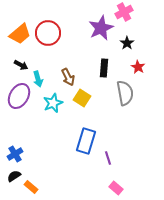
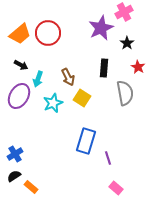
cyan arrow: rotated 35 degrees clockwise
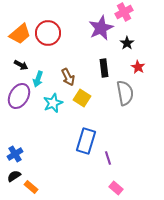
black rectangle: rotated 12 degrees counterclockwise
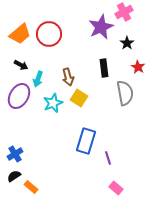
purple star: moved 1 px up
red circle: moved 1 px right, 1 px down
brown arrow: rotated 12 degrees clockwise
yellow square: moved 3 px left
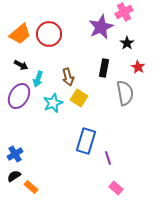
black rectangle: rotated 18 degrees clockwise
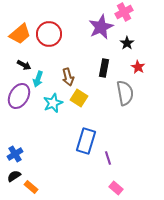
black arrow: moved 3 px right
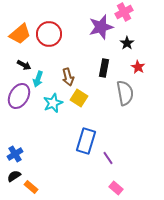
purple star: rotated 10 degrees clockwise
purple line: rotated 16 degrees counterclockwise
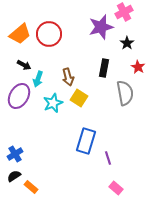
purple line: rotated 16 degrees clockwise
